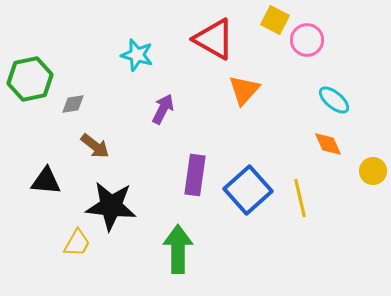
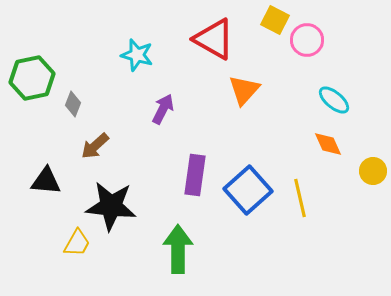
green hexagon: moved 2 px right, 1 px up
gray diamond: rotated 60 degrees counterclockwise
brown arrow: rotated 100 degrees clockwise
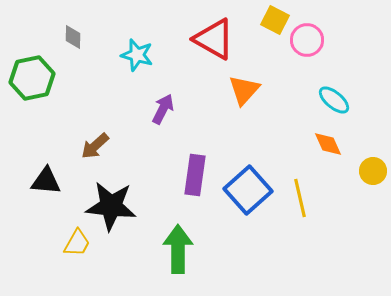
gray diamond: moved 67 px up; rotated 20 degrees counterclockwise
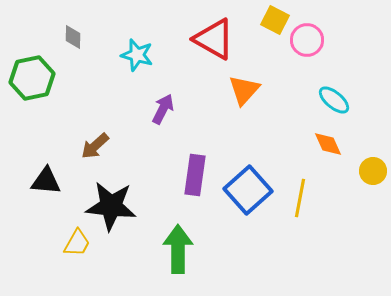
yellow line: rotated 24 degrees clockwise
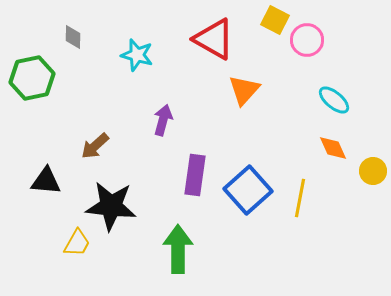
purple arrow: moved 11 px down; rotated 12 degrees counterclockwise
orange diamond: moved 5 px right, 4 px down
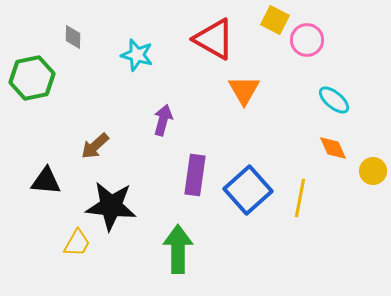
orange triangle: rotated 12 degrees counterclockwise
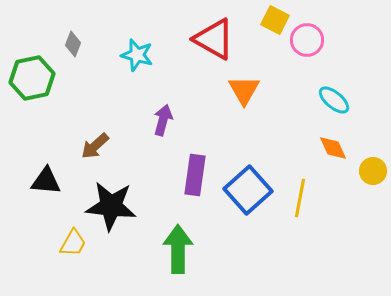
gray diamond: moved 7 px down; rotated 20 degrees clockwise
yellow trapezoid: moved 4 px left
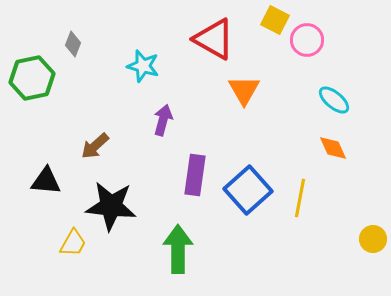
cyan star: moved 6 px right, 11 px down
yellow circle: moved 68 px down
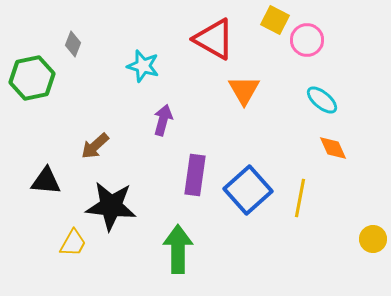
cyan ellipse: moved 12 px left
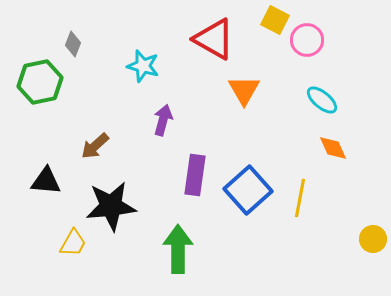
green hexagon: moved 8 px right, 4 px down
black star: rotated 12 degrees counterclockwise
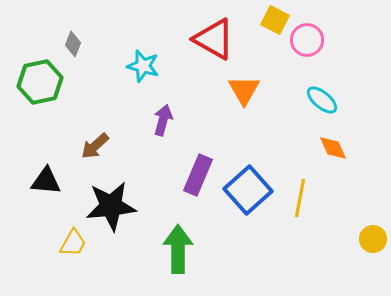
purple rectangle: moved 3 px right; rotated 15 degrees clockwise
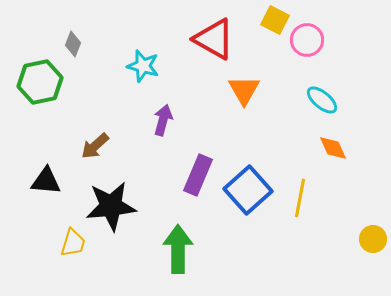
yellow trapezoid: rotated 12 degrees counterclockwise
